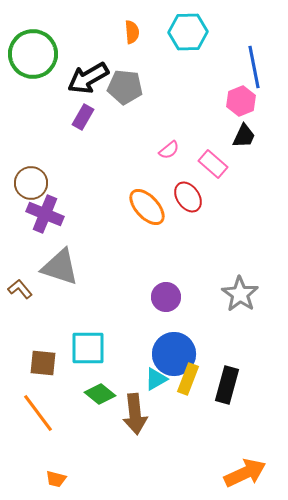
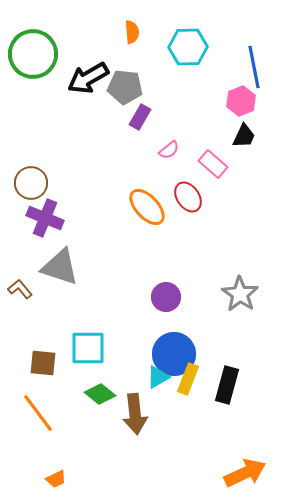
cyan hexagon: moved 15 px down
purple rectangle: moved 57 px right
purple cross: moved 4 px down
cyan triangle: moved 2 px right, 2 px up
orange trapezoid: rotated 40 degrees counterclockwise
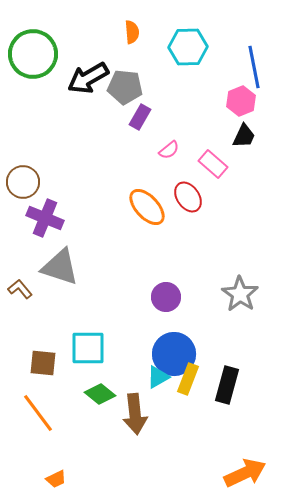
brown circle: moved 8 px left, 1 px up
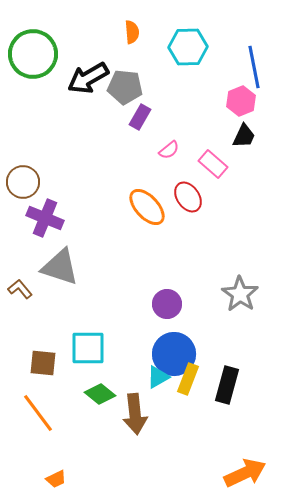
purple circle: moved 1 px right, 7 px down
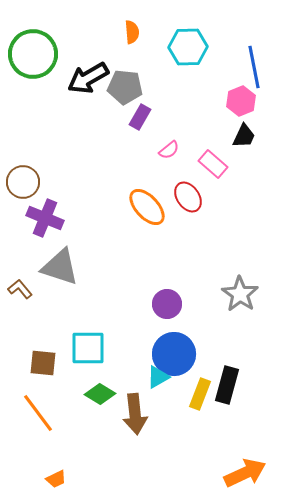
yellow rectangle: moved 12 px right, 15 px down
green diamond: rotated 8 degrees counterclockwise
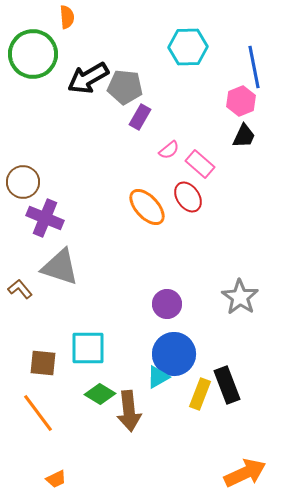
orange semicircle: moved 65 px left, 15 px up
pink rectangle: moved 13 px left
gray star: moved 3 px down
black rectangle: rotated 36 degrees counterclockwise
brown arrow: moved 6 px left, 3 px up
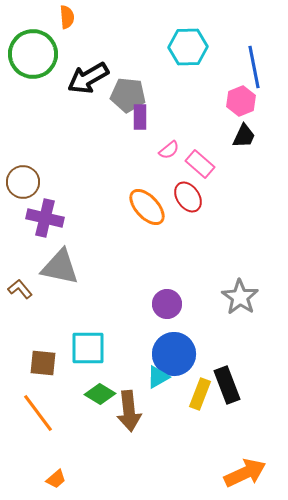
gray pentagon: moved 3 px right, 8 px down
purple rectangle: rotated 30 degrees counterclockwise
purple cross: rotated 9 degrees counterclockwise
gray triangle: rotated 6 degrees counterclockwise
orange trapezoid: rotated 15 degrees counterclockwise
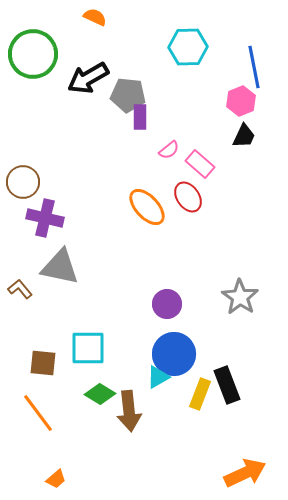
orange semicircle: moved 28 px right; rotated 60 degrees counterclockwise
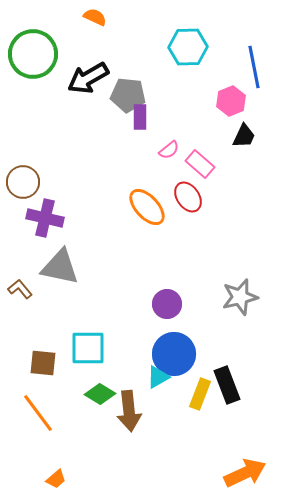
pink hexagon: moved 10 px left
gray star: rotated 24 degrees clockwise
